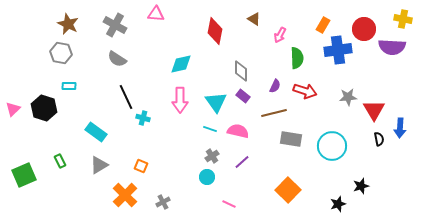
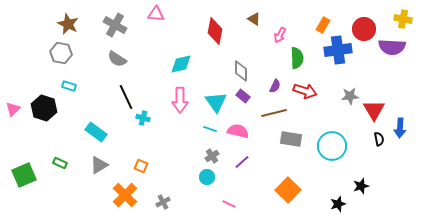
cyan rectangle at (69, 86): rotated 16 degrees clockwise
gray star at (348, 97): moved 2 px right, 1 px up
green rectangle at (60, 161): moved 2 px down; rotated 40 degrees counterclockwise
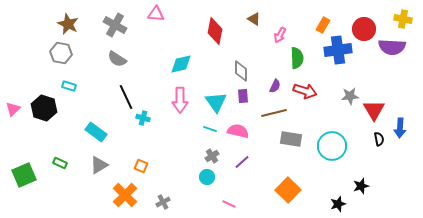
purple rectangle at (243, 96): rotated 48 degrees clockwise
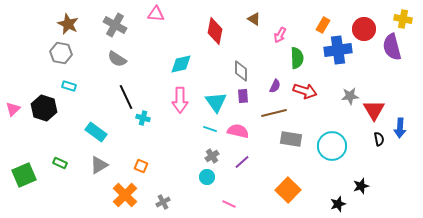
purple semicircle at (392, 47): rotated 72 degrees clockwise
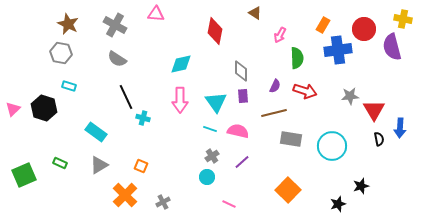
brown triangle at (254, 19): moved 1 px right, 6 px up
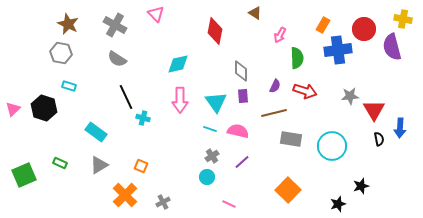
pink triangle at (156, 14): rotated 42 degrees clockwise
cyan diamond at (181, 64): moved 3 px left
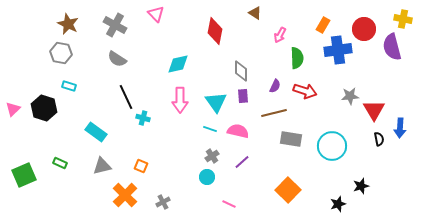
gray triangle at (99, 165): moved 3 px right, 1 px down; rotated 18 degrees clockwise
